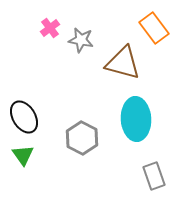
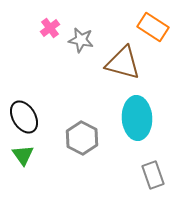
orange rectangle: moved 1 px left, 1 px up; rotated 20 degrees counterclockwise
cyan ellipse: moved 1 px right, 1 px up
gray rectangle: moved 1 px left, 1 px up
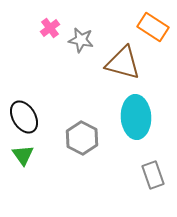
cyan ellipse: moved 1 px left, 1 px up
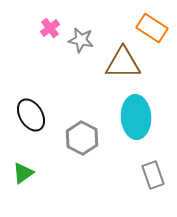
orange rectangle: moved 1 px left, 1 px down
brown triangle: rotated 15 degrees counterclockwise
black ellipse: moved 7 px right, 2 px up
green triangle: moved 18 px down; rotated 30 degrees clockwise
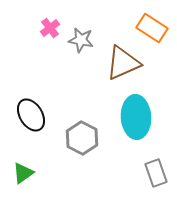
brown triangle: rotated 24 degrees counterclockwise
gray rectangle: moved 3 px right, 2 px up
